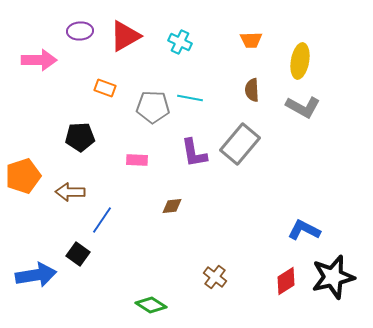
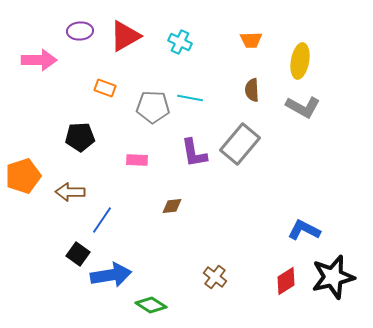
blue arrow: moved 75 px right
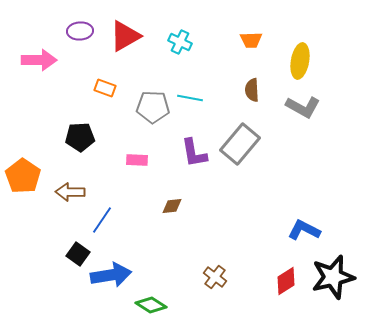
orange pentagon: rotated 20 degrees counterclockwise
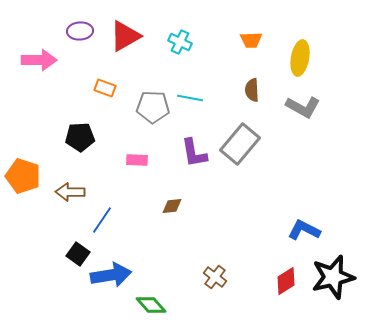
yellow ellipse: moved 3 px up
orange pentagon: rotated 16 degrees counterclockwise
green diamond: rotated 16 degrees clockwise
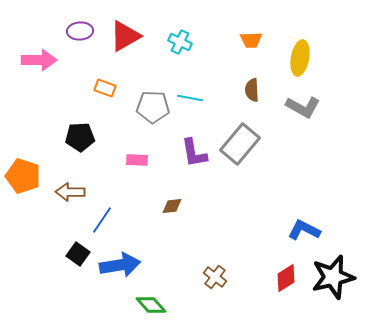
blue arrow: moved 9 px right, 10 px up
red diamond: moved 3 px up
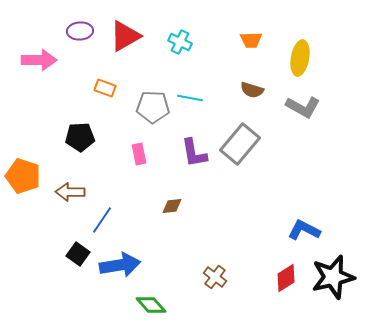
brown semicircle: rotated 70 degrees counterclockwise
pink rectangle: moved 2 px right, 6 px up; rotated 75 degrees clockwise
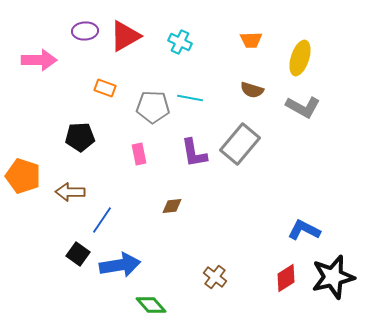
purple ellipse: moved 5 px right
yellow ellipse: rotated 8 degrees clockwise
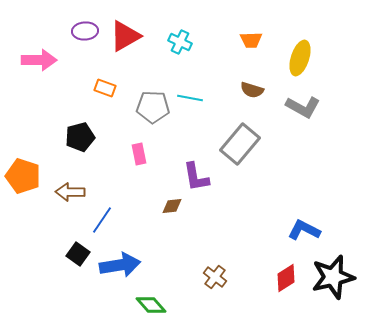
black pentagon: rotated 12 degrees counterclockwise
purple L-shape: moved 2 px right, 24 px down
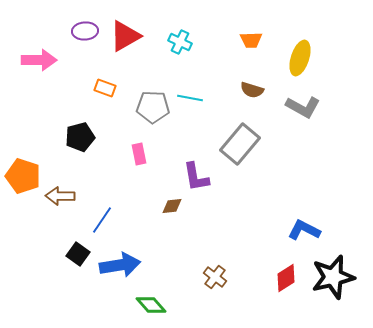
brown arrow: moved 10 px left, 4 px down
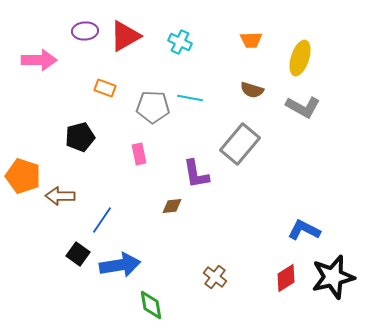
purple L-shape: moved 3 px up
green diamond: rotated 32 degrees clockwise
